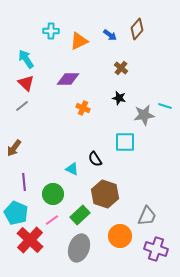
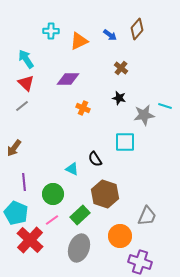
purple cross: moved 16 px left, 13 px down
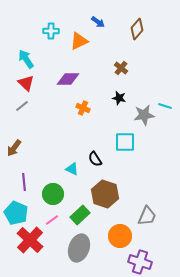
blue arrow: moved 12 px left, 13 px up
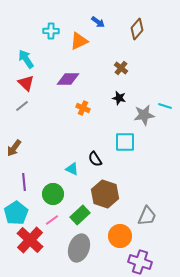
cyan pentagon: rotated 15 degrees clockwise
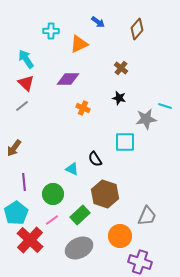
orange triangle: moved 3 px down
gray star: moved 2 px right, 4 px down
gray ellipse: rotated 44 degrees clockwise
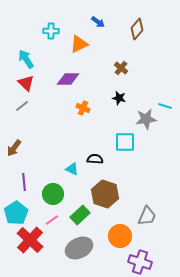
black semicircle: rotated 126 degrees clockwise
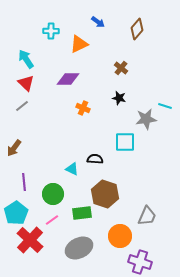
green rectangle: moved 2 px right, 2 px up; rotated 36 degrees clockwise
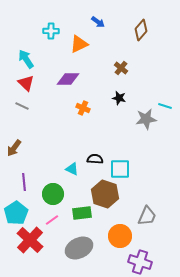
brown diamond: moved 4 px right, 1 px down
gray line: rotated 64 degrees clockwise
cyan square: moved 5 px left, 27 px down
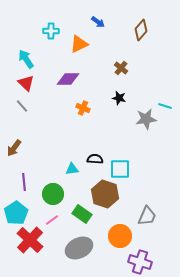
gray line: rotated 24 degrees clockwise
cyan triangle: rotated 32 degrees counterclockwise
green rectangle: moved 1 px down; rotated 42 degrees clockwise
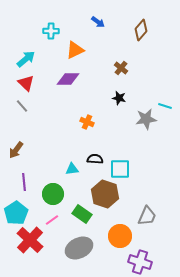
orange triangle: moved 4 px left, 6 px down
cyan arrow: rotated 84 degrees clockwise
orange cross: moved 4 px right, 14 px down
brown arrow: moved 2 px right, 2 px down
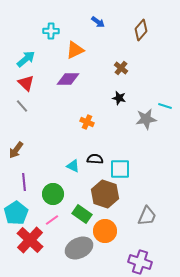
cyan triangle: moved 1 px right, 3 px up; rotated 32 degrees clockwise
orange circle: moved 15 px left, 5 px up
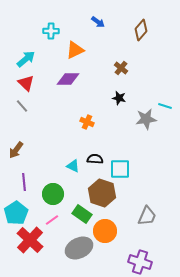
brown hexagon: moved 3 px left, 1 px up
